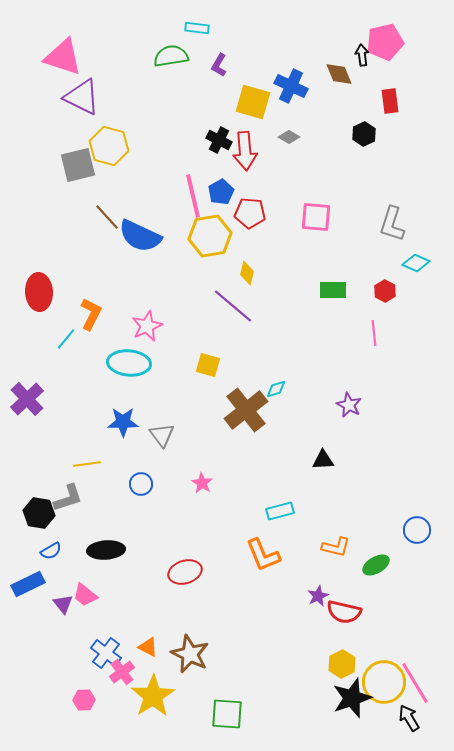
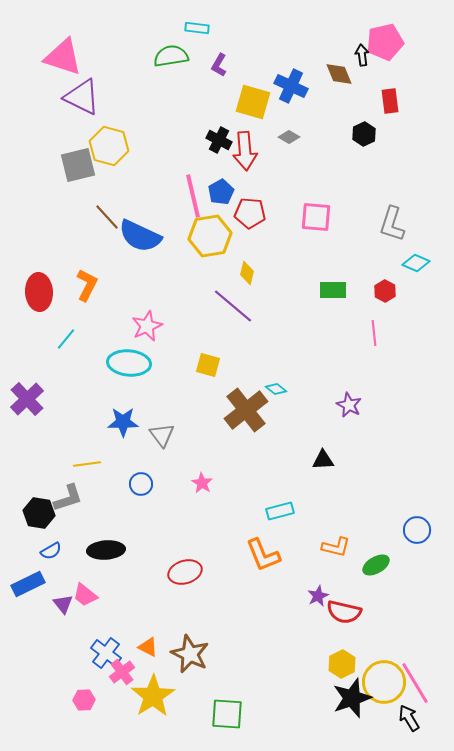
orange L-shape at (91, 314): moved 4 px left, 29 px up
cyan diamond at (276, 389): rotated 55 degrees clockwise
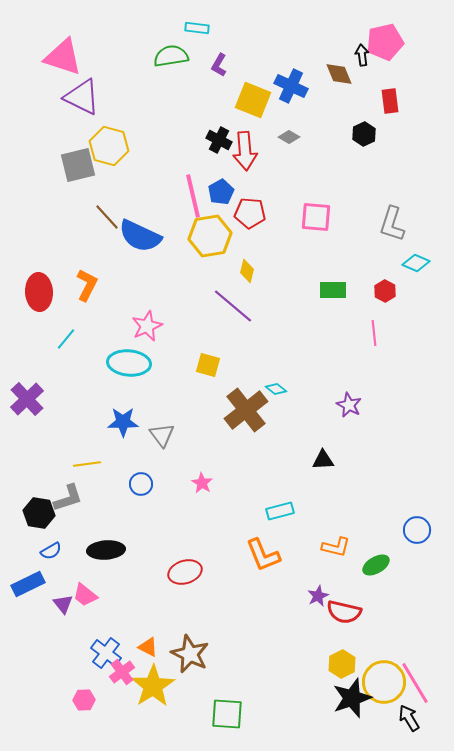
yellow square at (253, 102): moved 2 px up; rotated 6 degrees clockwise
yellow diamond at (247, 273): moved 2 px up
yellow star at (153, 696): moved 10 px up
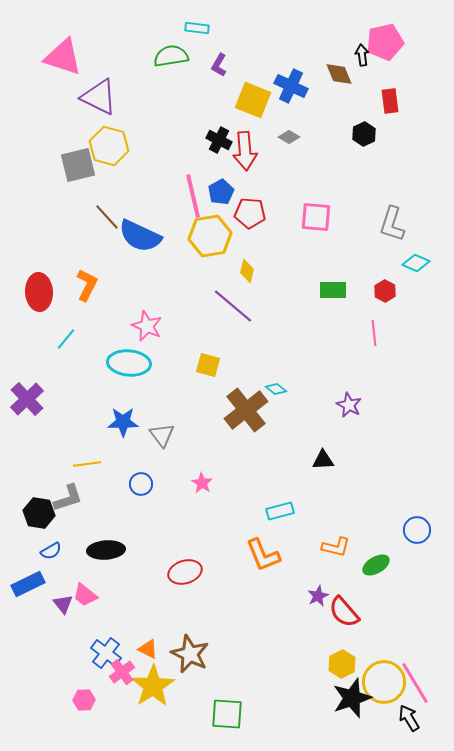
purple triangle at (82, 97): moved 17 px right
pink star at (147, 326): rotated 24 degrees counterclockwise
red semicircle at (344, 612): rotated 36 degrees clockwise
orange triangle at (148, 647): moved 2 px down
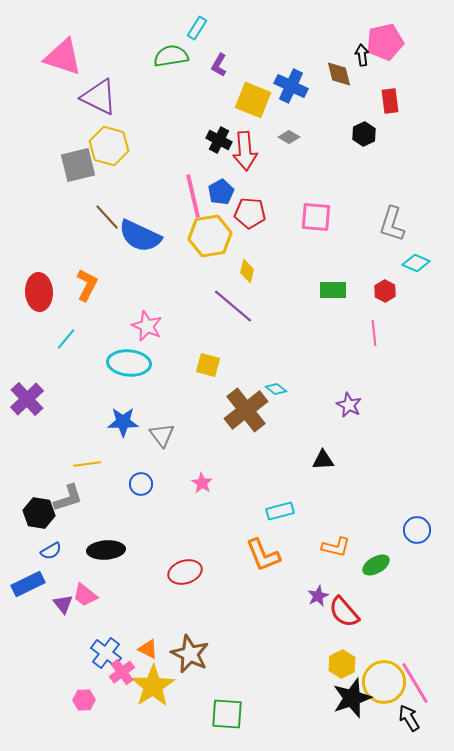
cyan rectangle at (197, 28): rotated 65 degrees counterclockwise
brown diamond at (339, 74): rotated 8 degrees clockwise
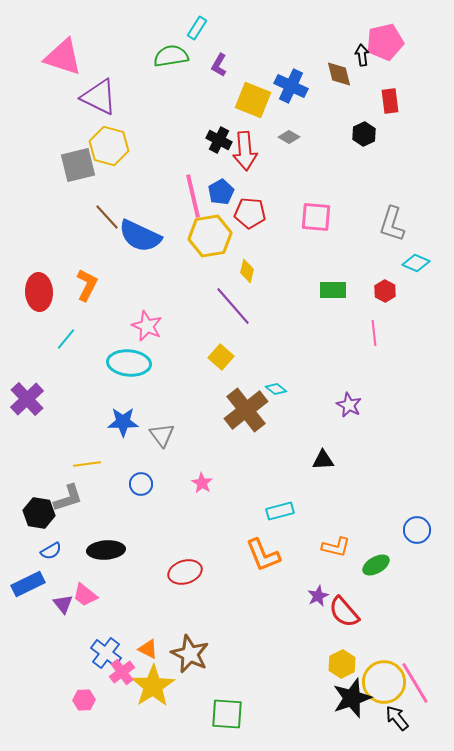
purple line at (233, 306): rotated 9 degrees clockwise
yellow square at (208, 365): moved 13 px right, 8 px up; rotated 25 degrees clockwise
black arrow at (409, 718): moved 12 px left; rotated 8 degrees counterclockwise
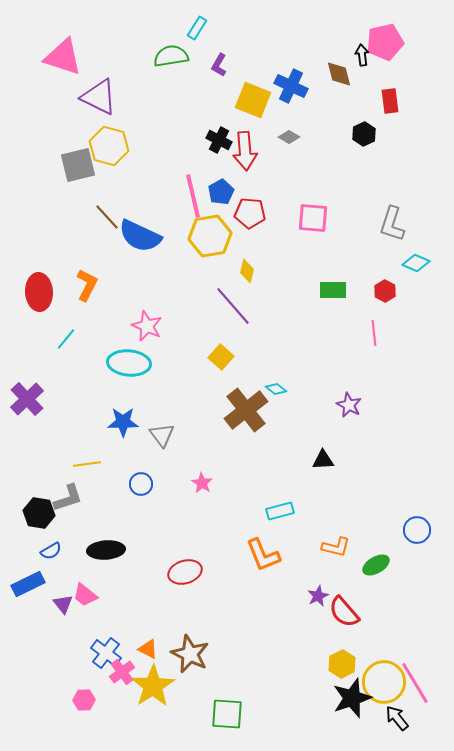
pink square at (316, 217): moved 3 px left, 1 px down
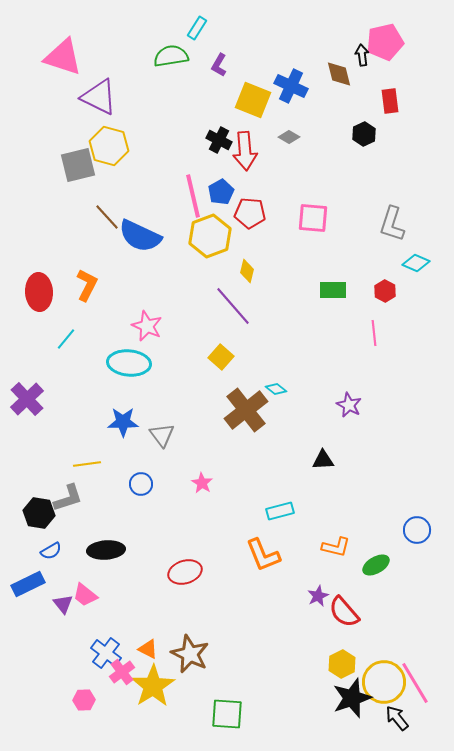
yellow hexagon at (210, 236): rotated 12 degrees counterclockwise
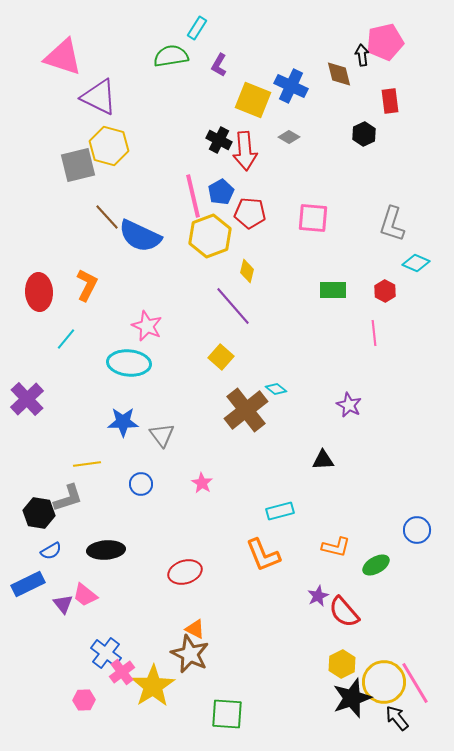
orange triangle at (148, 649): moved 47 px right, 20 px up
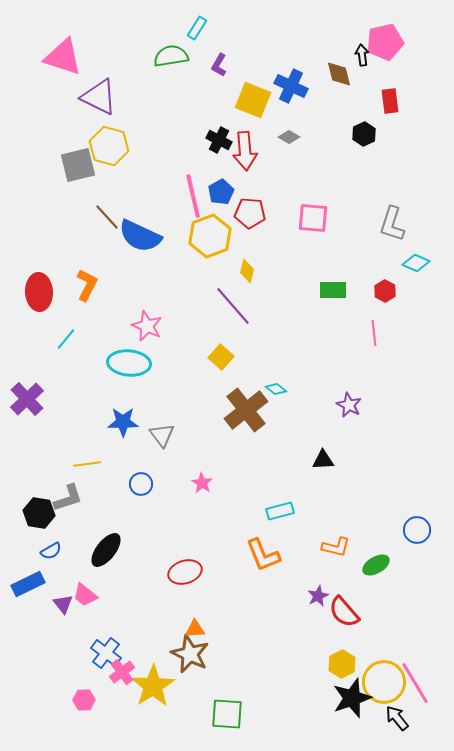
black ellipse at (106, 550): rotated 48 degrees counterclockwise
orange triangle at (195, 629): rotated 30 degrees counterclockwise
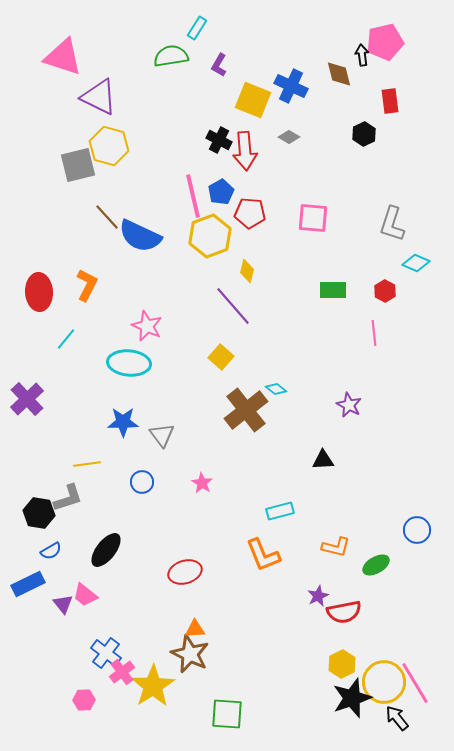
blue circle at (141, 484): moved 1 px right, 2 px up
red semicircle at (344, 612): rotated 60 degrees counterclockwise
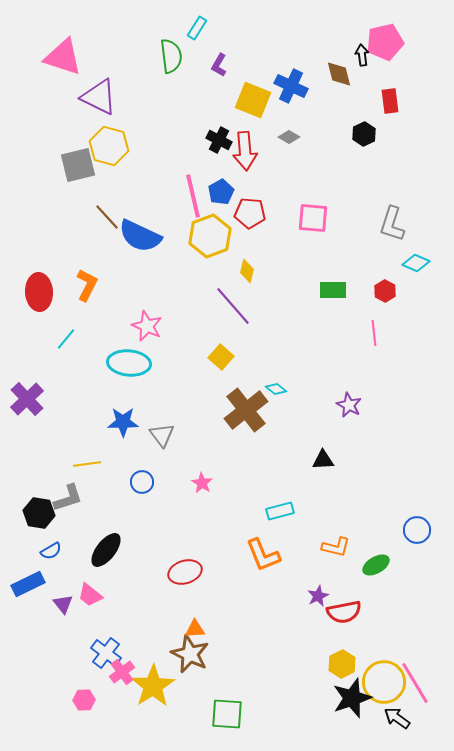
green semicircle at (171, 56): rotated 92 degrees clockwise
pink trapezoid at (85, 595): moved 5 px right
black arrow at (397, 718): rotated 16 degrees counterclockwise
